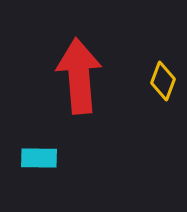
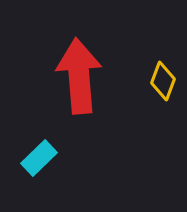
cyan rectangle: rotated 45 degrees counterclockwise
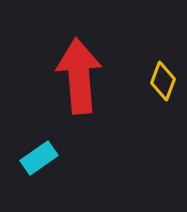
cyan rectangle: rotated 9 degrees clockwise
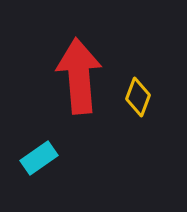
yellow diamond: moved 25 px left, 16 px down
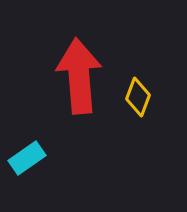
cyan rectangle: moved 12 px left
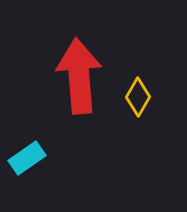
yellow diamond: rotated 9 degrees clockwise
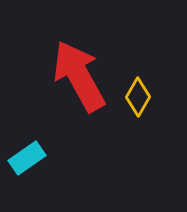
red arrow: rotated 24 degrees counterclockwise
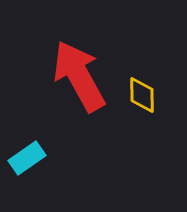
yellow diamond: moved 4 px right, 2 px up; rotated 30 degrees counterclockwise
